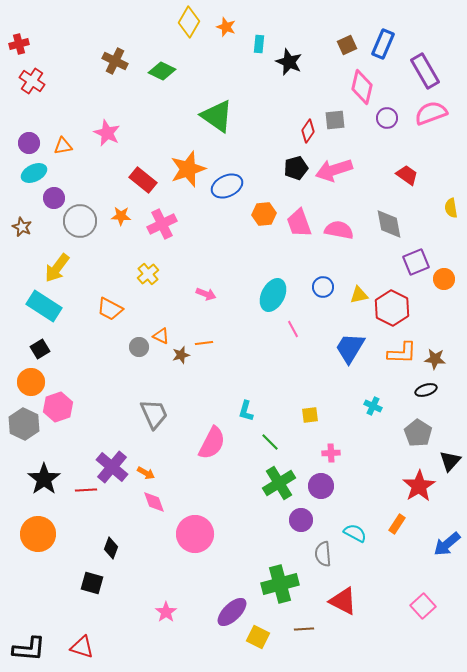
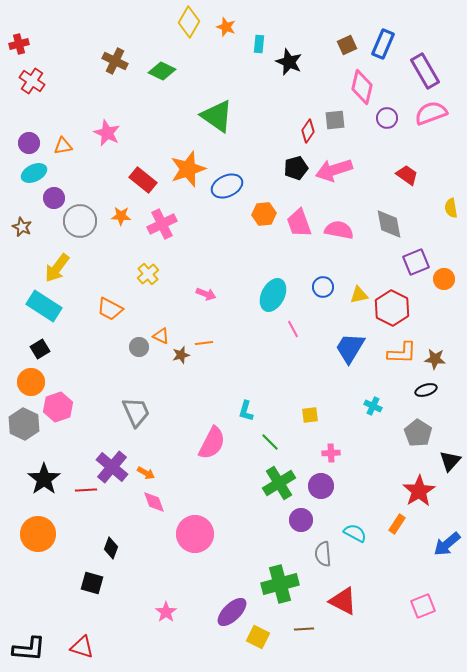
gray trapezoid at (154, 414): moved 18 px left, 2 px up
red star at (419, 486): moved 5 px down
pink square at (423, 606): rotated 20 degrees clockwise
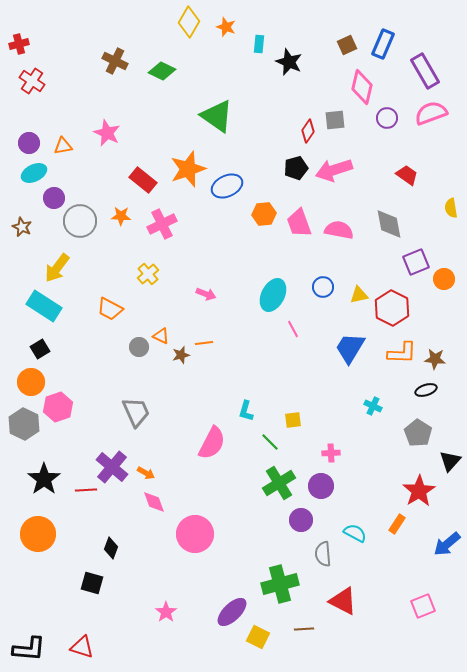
yellow square at (310, 415): moved 17 px left, 5 px down
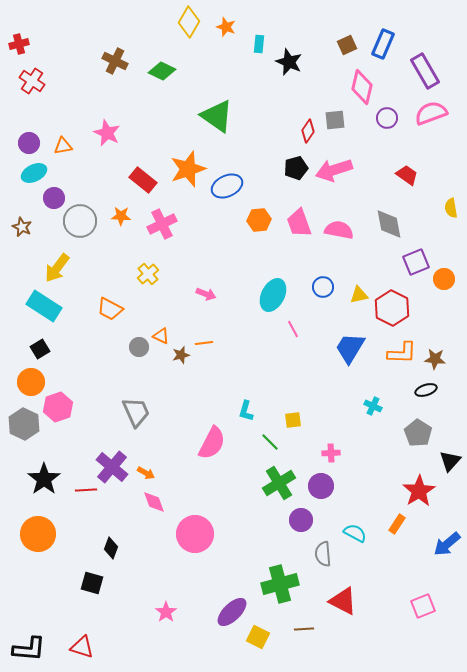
orange hexagon at (264, 214): moved 5 px left, 6 px down
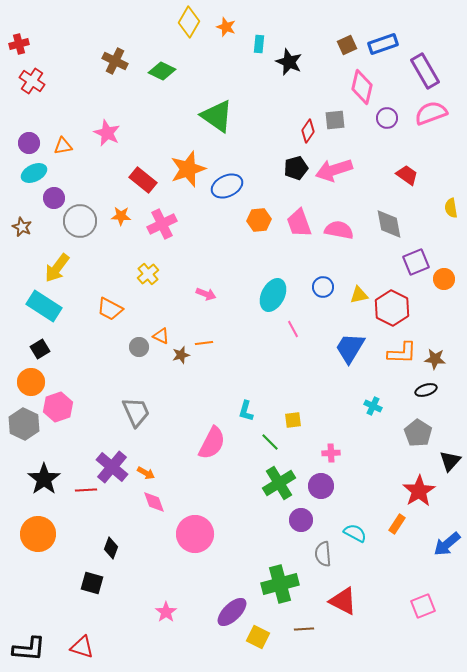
blue rectangle at (383, 44): rotated 48 degrees clockwise
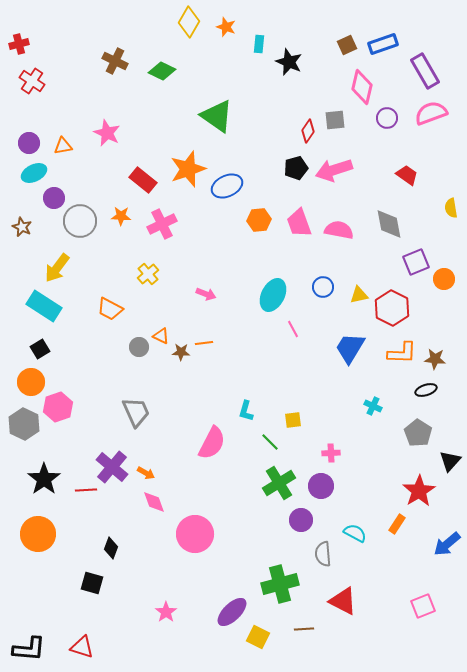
brown star at (181, 355): moved 3 px up; rotated 18 degrees clockwise
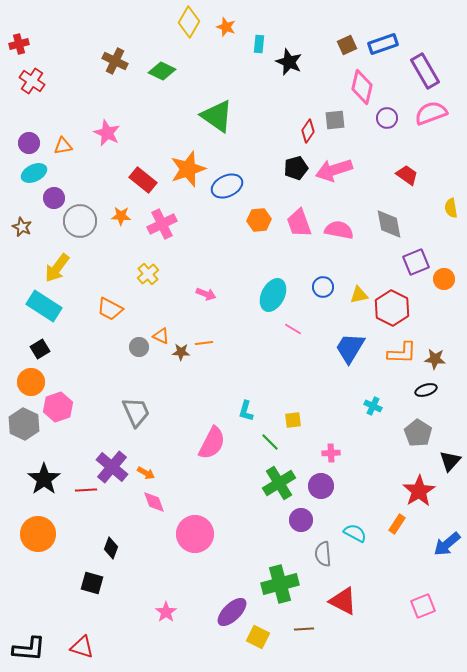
pink line at (293, 329): rotated 30 degrees counterclockwise
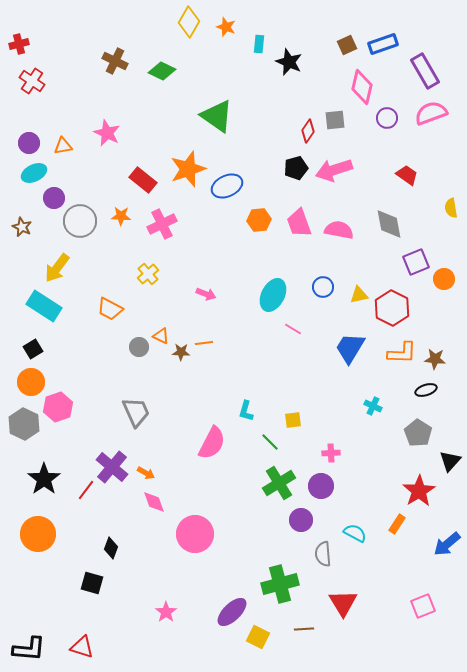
black square at (40, 349): moved 7 px left
red line at (86, 490): rotated 50 degrees counterclockwise
red triangle at (343, 601): moved 2 px down; rotated 32 degrees clockwise
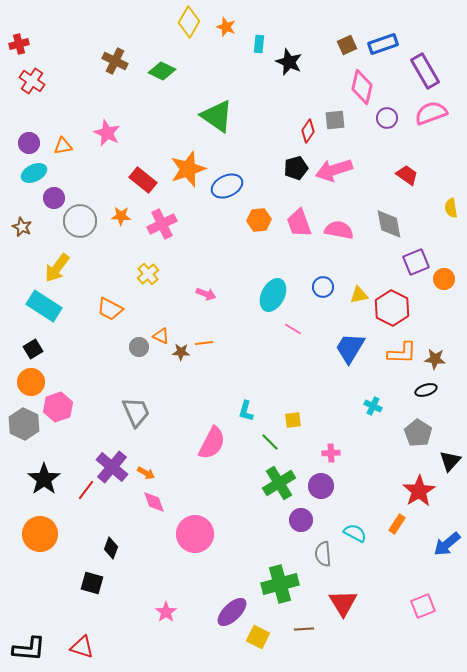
orange circle at (38, 534): moved 2 px right
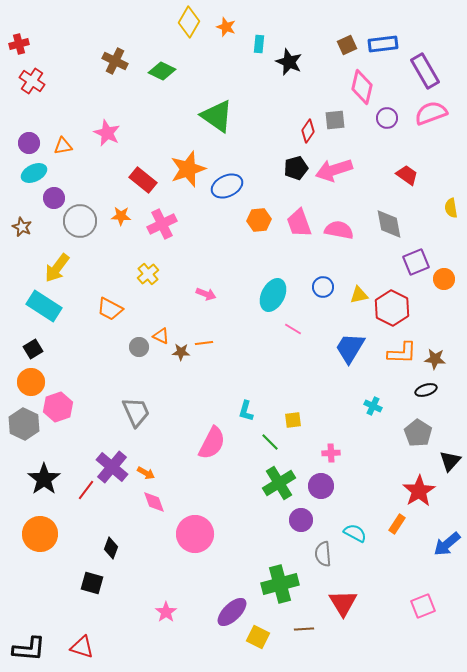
blue rectangle at (383, 44): rotated 12 degrees clockwise
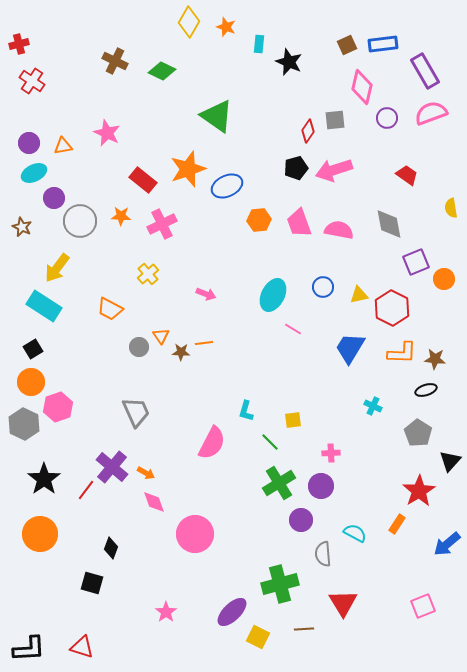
orange triangle at (161, 336): rotated 30 degrees clockwise
black L-shape at (29, 649): rotated 8 degrees counterclockwise
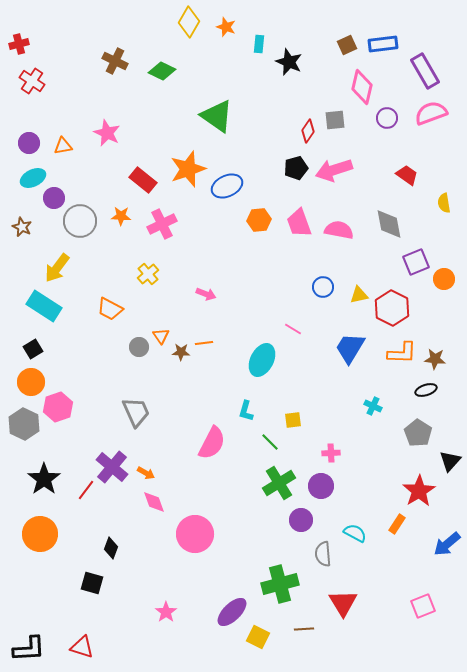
cyan ellipse at (34, 173): moved 1 px left, 5 px down
yellow semicircle at (451, 208): moved 7 px left, 5 px up
cyan ellipse at (273, 295): moved 11 px left, 65 px down
